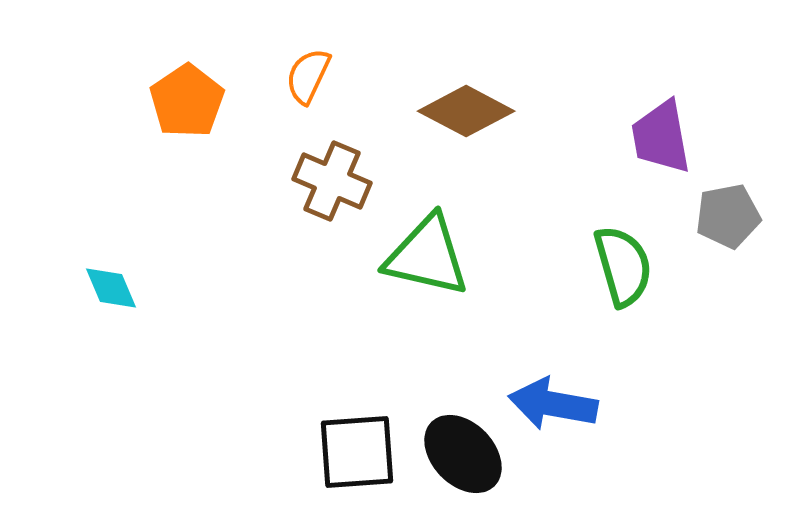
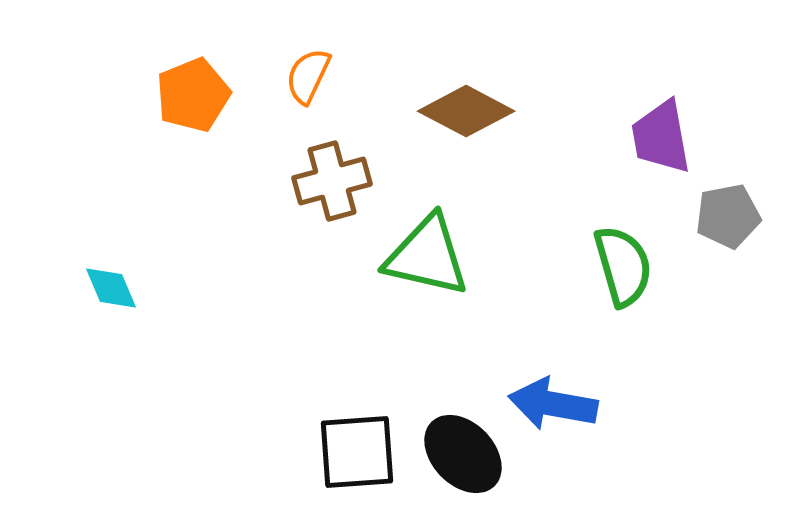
orange pentagon: moved 6 px right, 6 px up; rotated 12 degrees clockwise
brown cross: rotated 38 degrees counterclockwise
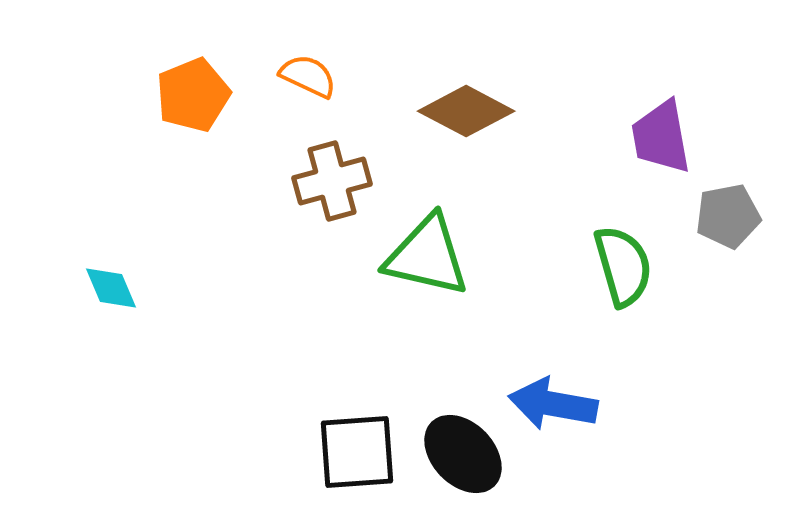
orange semicircle: rotated 90 degrees clockwise
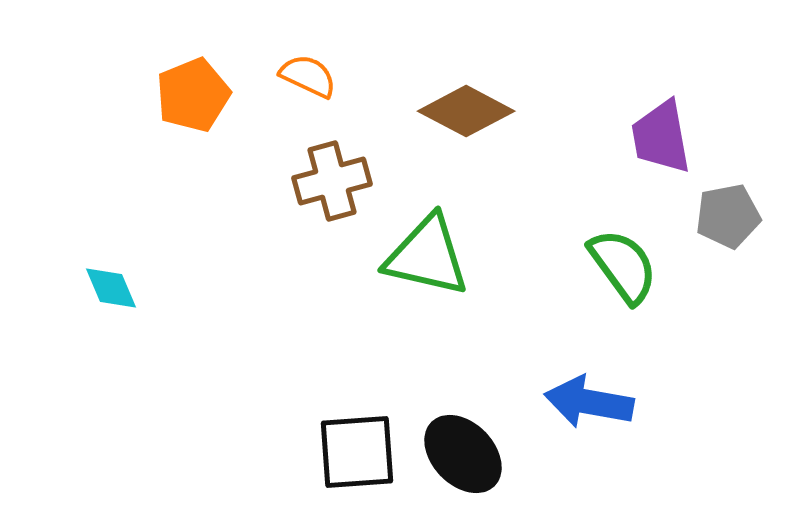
green semicircle: rotated 20 degrees counterclockwise
blue arrow: moved 36 px right, 2 px up
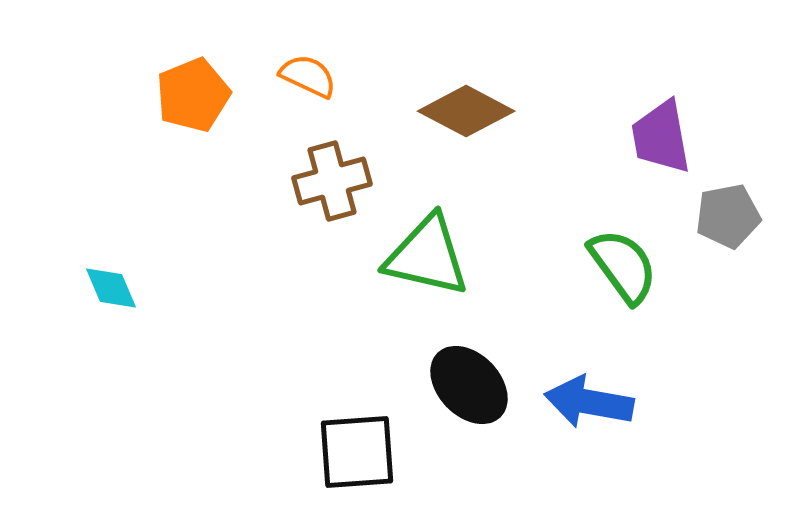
black ellipse: moved 6 px right, 69 px up
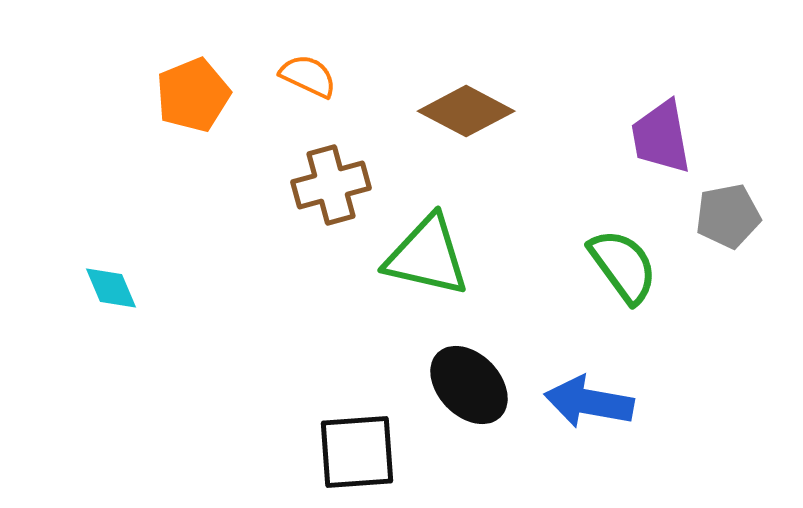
brown cross: moved 1 px left, 4 px down
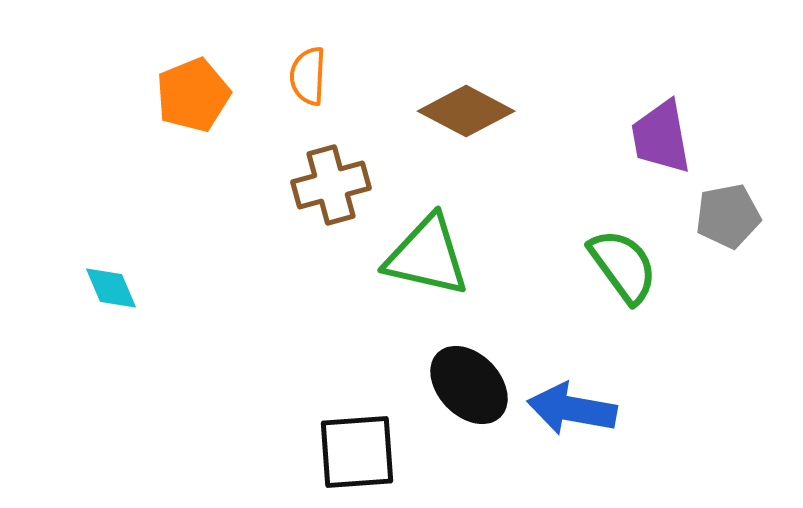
orange semicircle: rotated 112 degrees counterclockwise
blue arrow: moved 17 px left, 7 px down
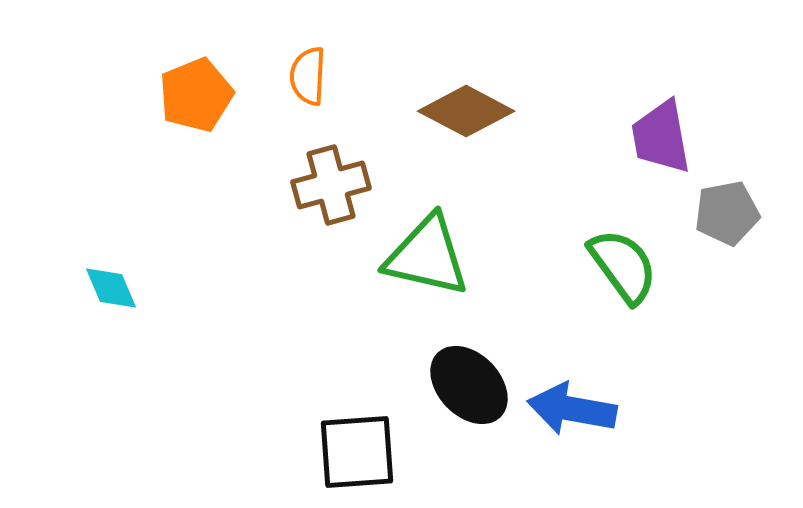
orange pentagon: moved 3 px right
gray pentagon: moved 1 px left, 3 px up
